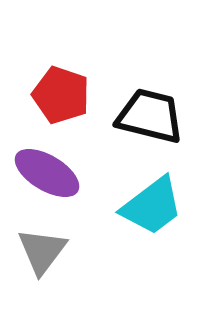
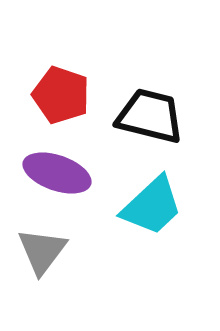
purple ellipse: moved 10 px right; rotated 12 degrees counterclockwise
cyan trapezoid: rotated 6 degrees counterclockwise
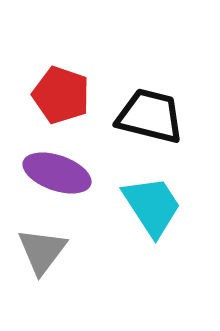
cyan trapezoid: rotated 80 degrees counterclockwise
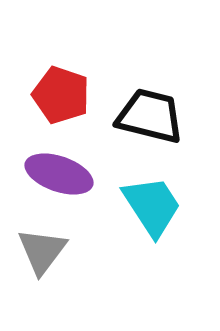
purple ellipse: moved 2 px right, 1 px down
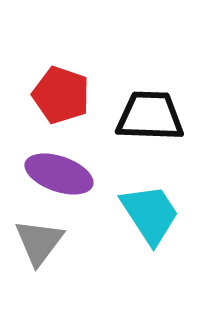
black trapezoid: rotated 12 degrees counterclockwise
cyan trapezoid: moved 2 px left, 8 px down
gray triangle: moved 3 px left, 9 px up
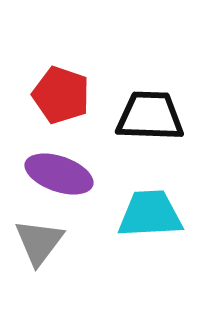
cyan trapezoid: rotated 60 degrees counterclockwise
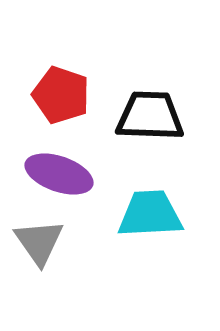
gray triangle: rotated 12 degrees counterclockwise
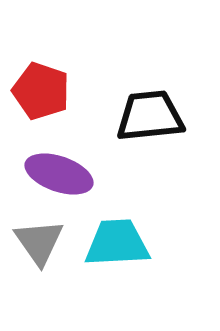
red pentagon: moved 20 px left, 4 px up
black trapezoid: rotated 8 degrees counterclockwise
cyan trapezoid: moved 33 px left, 29 px down
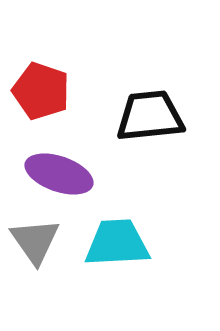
gray triangle: moved 4 px left, 1 px up
